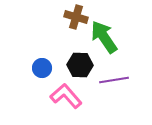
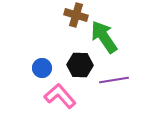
brown cross: moved 2 px up
pink L-shape: moved 6 px left
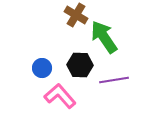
brown cross: rotated 15 degrees clockwise
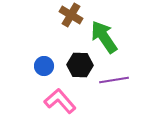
brown cross: moved 5 px left
blue circle: moved 2 px right, 2 px up
pink L-shape: moved 5 px down
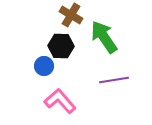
black hexagon: moved 19 px left, 19 px up
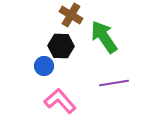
purple line: moved 3 px down
